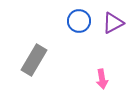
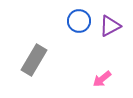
purple triangle: moved 3 px left, 3 px down
pink arrow: rotated 60 degrees clockwise
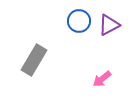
purple triangle: moved 1 px left, 1 px up
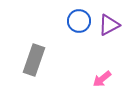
gray rectangle: rotated 12 degrees counterclockwise
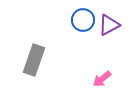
blue circle: moved 4 px right, 1 px up
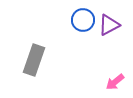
pink arrow: moved 13 px right, 3 px down
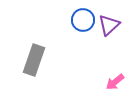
purple triangle: rotated 15 degrees counterclockwise
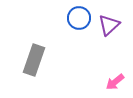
blue circle: moved 4 px left, 2 px up
